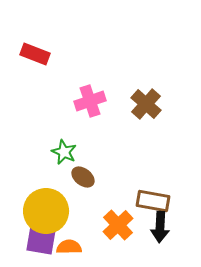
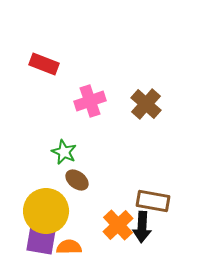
red rectangle: moved 9 px right, 10 px down
brown ellipse: moved 6 px left, 3 px down
black arrow: moved 18 px left
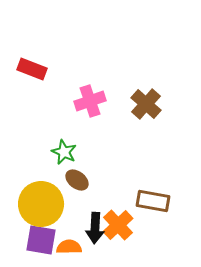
red rectangle: moved 12 px left, 5 px down
yellow circle: moved 5 px left, 7 px up
black arrow: moved 47 px left, 1 px down
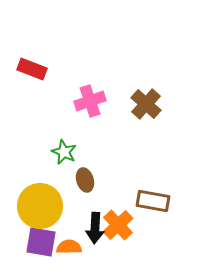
brown ellipse: moved 8 px right; rotated 35 degrees clockwise
yellow circle: moved 1 px left, 2 px down
purple square: moved 2 px down
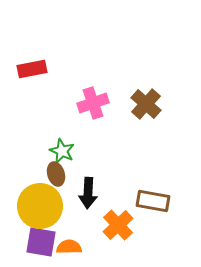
red rectangle: rotated 32 degrees counterclockwise
pink cross: moved 3 px right, 2 px down
green star: moved 2 px left, 1 px up
brown ellipse: moved 29 px left, 6 px up
black arrow: moved 7 px left, 35 px up
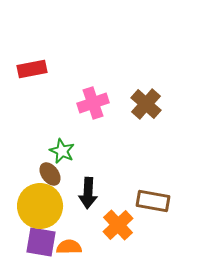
brown ellipse: moved 6 px left; rotated 20 degrees counterclockwise
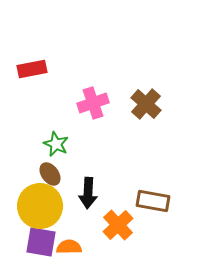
green star: moved 6 px left, 7 px up
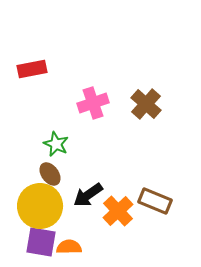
black arrow: moved 2 px down; rotated 52 degrees clockwise
brown rectangle: moved 2 px right; rotated 12 degrees clockwise
orange cross: moved 14 px up
